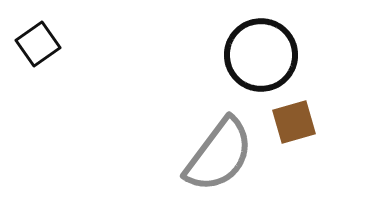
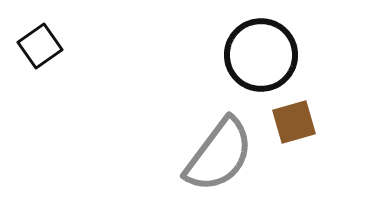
black square: moved 2 px right, 2 px down
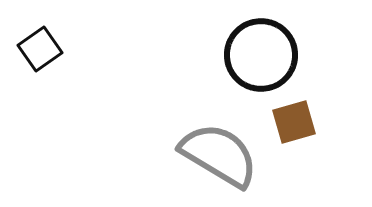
black square: moved 3 px down
gray semicircle: rotated 96 degrees counterclockwise
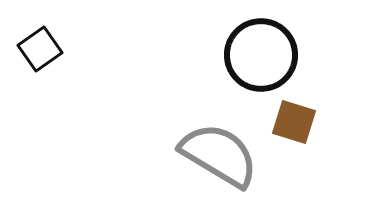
brown square: rotated 33 degrees clockwise
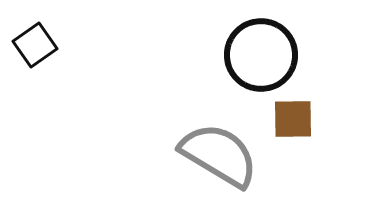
black square: moved 5 px left, 4 px up
brown square: moved 1 px left, 3 px up; rotated 18 degrees counterclockwise
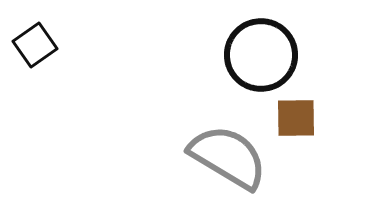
brown square: moved 3 px right, 1 px up
gray semicircle: moved 9 px right, 2 px down
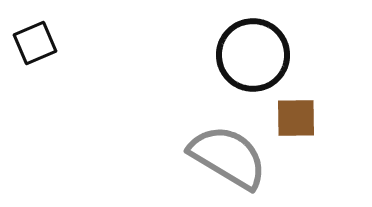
black square: moved 2 px up; rotated 12 degrees clockwise
black circle: moved 8 px left
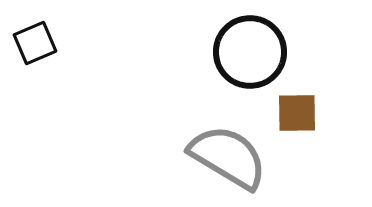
black circle: moved 3 px left, 3 px up
brown square: moved 1 px right, 5 px up
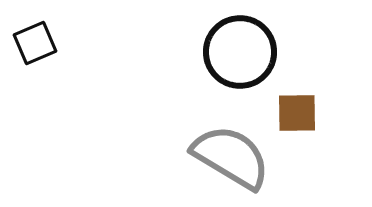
black circle: moved 10 px left
gray semicircle: moved 3 px right
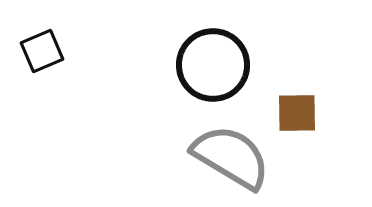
black square: moved 7 px right, 8 px down
black circle: moved 27 px left, 13 px down
